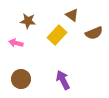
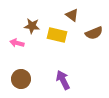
brown star: moved 4 px right, 5 px down
yellow rectangle: rotated 60 degrees clockwise
pink arrow: moved 1 px right
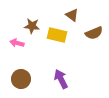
purple arrow: moved 2 px left, 1 px up
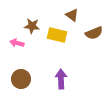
purple arrow: rotated 24 degrees clockwise
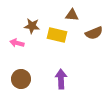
brown triangle: rotated 32 degrees counterclockwise
